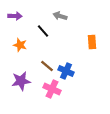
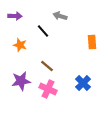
blue cross: moved 17 px right, 12 px down; rotated 21 degrees clockwise
pink cross: moved 4 px left
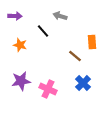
brown line: moved 28 px right, 10 px up
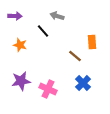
gray arrow: moved 3 px left
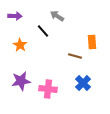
gray arrow: rotated 16 degrees clockwise
orange star: rotated 16 degrees clockwise
brown line: rotated 24 degrees counterclockwise
pink cross: rotated 18 degrees counterclockwise
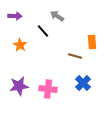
purple star: moved 2 px left, 5 px down
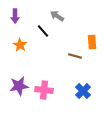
purple arrow: rotated 88 degrees clockwise
blue cross: moved 8 px down
pink cross: moved 4 px left, 1 px down
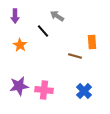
blue cross: moved 1 px right
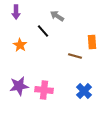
purple arrow: moved 1 px right, 4 px up
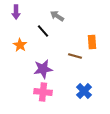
purple star: moved 24 px right, 17 px up
pink cross: moved 1 px left, 2 px down
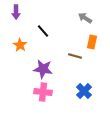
gray arrow: moved 28 px right, 2 px down
orange rectangle: rotated 16 degrees clockwise
purple star: rotated 18 degrees clockwise
